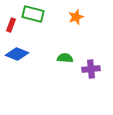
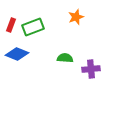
green rectangle: moved 13 px down; rotated 35 degrees counterclockwise
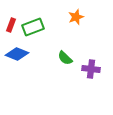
green semicircle: rotated 140 degrees counterclockwise
purple cross: rotated 12 degrees clockwise
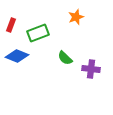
green rectangle: moved 5 px right, 6 px down
blue diamond: moved 2 px down
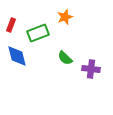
orange star: moved 11 px left
blue diamond: rotated 55 degrees clockwise
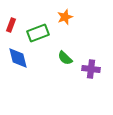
blue diamond: moved 1 px right, 2 px down
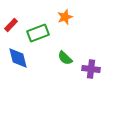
red rectangle: rotated 24 degrees clockwise
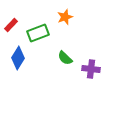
blue diamond: rotated 45 degrees clockwise
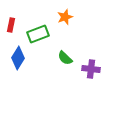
red rectangle: rotated 32 degrees counterclockwise
green rectangle: moved 1 px down
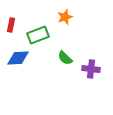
green rectangle: moved 1 px down
blue diamond: rotated 55 degrees clockwise
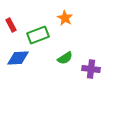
orange star: moved 1 px down; rotated 21 degrees counterclockwise
red rectangle: rotated 40 degrees counterclockwise
green semicircle: rotated 77 degrees counterclockwise
